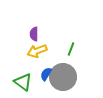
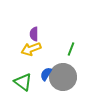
yellow arrow: moved 6 px left, 2 px up
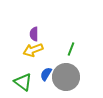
yellow arrow: moved 2 px right, 1 px down
gray circle: moved 3 px right
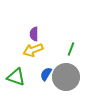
green triangle: moved 7 px left, 5 px up; rotated 18 degrees counterclockwise
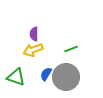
green line: rotated 48 degrees clockwise
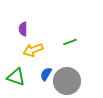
purple semicircle: moved 11 px left, 5 px up
green line: moved 1 px left, 7 px up
gray circle: moved 1 px right, 4 px down
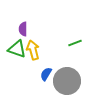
green line: moved 5 px right, 1 px down
yellow arrow: rotated 96 degrees clockwise
green triangle: moved 1 px right, 28 px up
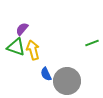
purple semicircle: moved 1 px left; rotated 40 degrees clockwise
green line: moved 17 px right
green triangle: moved 1 px left, 2 px up
blue semicircle: rotated 56 degrees counterclockwise
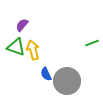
purple semicircle: moved 4 px up
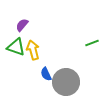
gray circle: moved 1 px left, 1 px down
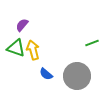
green triangle: moved 1 px down
blue semicircle: rotated 24 degrees counterclockwise
gray circle: moved 11 px right, 6 px up
